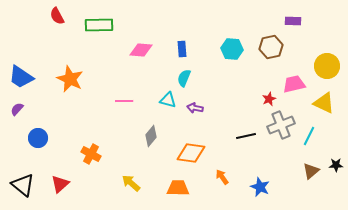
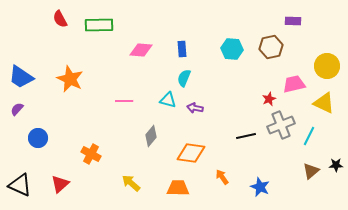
red semicircle: moved 3 px right, 3 px down
black triangle: moved 3 px left; rotated 15 degrees counterclockwise
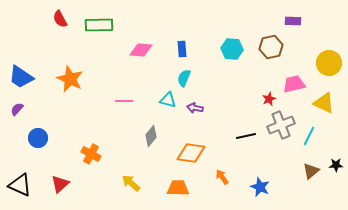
yellow circle: moved 2 px right, 3 px up
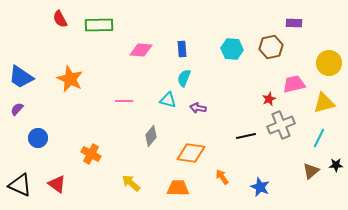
purple rectangle: moved 1 px right, 2 px down
yellow triangle: rotated 40 degrees counterclockwise
purple arrow: moved 3 px right
cyan line: moved 10 px right, 2 px down
red triangle: moved 3 px left; rotated 42 degrees counterclockwise
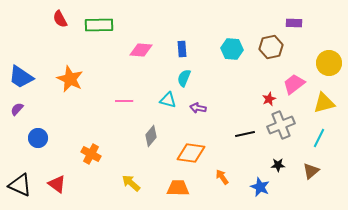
pink trapezoid: rotated 25 degrees counterclockwise
black line: moved 1 px left, 2 px up
black star: moved 58 px left
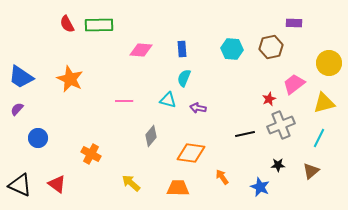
red semicircle: moved 7 px right, 5 px down
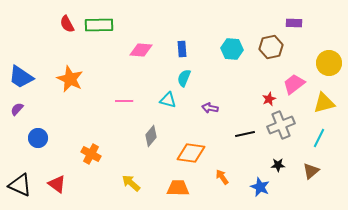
purple arrow: moved 12 px right
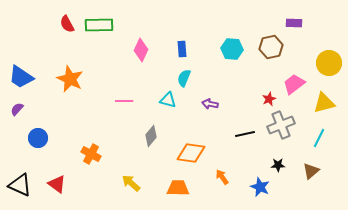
pink diamond: rotated 70 degrees counterclockwise
purple arrow: moved 4 px up
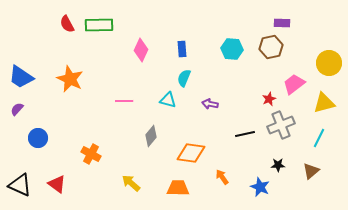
purple rectangle: moved 12 px left
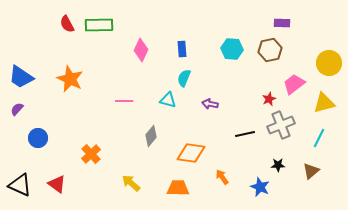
brown hexagon: moved 1 px left, 3 px down
orange cross: rotated 18 degrees clockwise
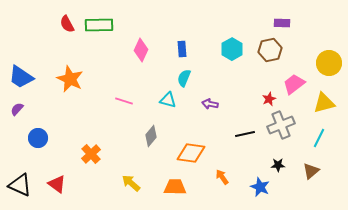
cyan hexagon: rotated 25 degrees clockwise
pink line: rotated 18 degrees clockwise
orange trapezoid: moved 3 px left, 1 px up
